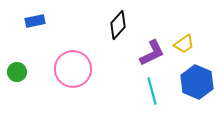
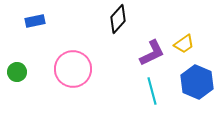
black diamond: moved 6 px up
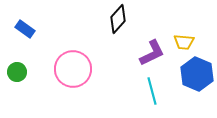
blue rectangle: moved 10 px left, 8 px down; rotated 48 degrees clockwise
yellow trapezoid: moved 2 px up; rotated 40 degrees clockwise
blue hexagon: moved 8 px up
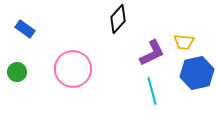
blue hexagon: moved 1 px up; rotated 24 degrees clockwise
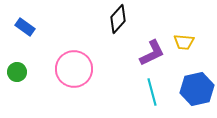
blue rectangle: moved 2 px up
pink circle: moved 1 px right
blue hexagon: moved 16 px down
cyan line: moved 1 px down
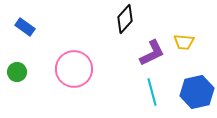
black diamond: moved 7 px right
blue hexagon: moved 3 px down
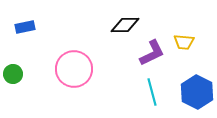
black diamond: moved 6 px down; rotated 48 degrees clockwise
blue rectangle: rotated 48 degrees counterclockwise
green circle: moved 4 px left, 2 px down
blue hexagon: rotated 20 degrees counterclockwise
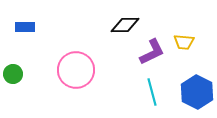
blue rectangle: rotated 12 degrees clockwise
purple L-shape: moved 1 px up
pink circle: moved 2 px right, 1 px down
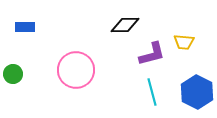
purple L-shape: moved 2 px down; rotated 12 degrees clockwise
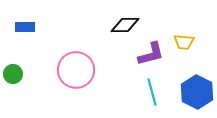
purple L-shape: moved 1 px left
